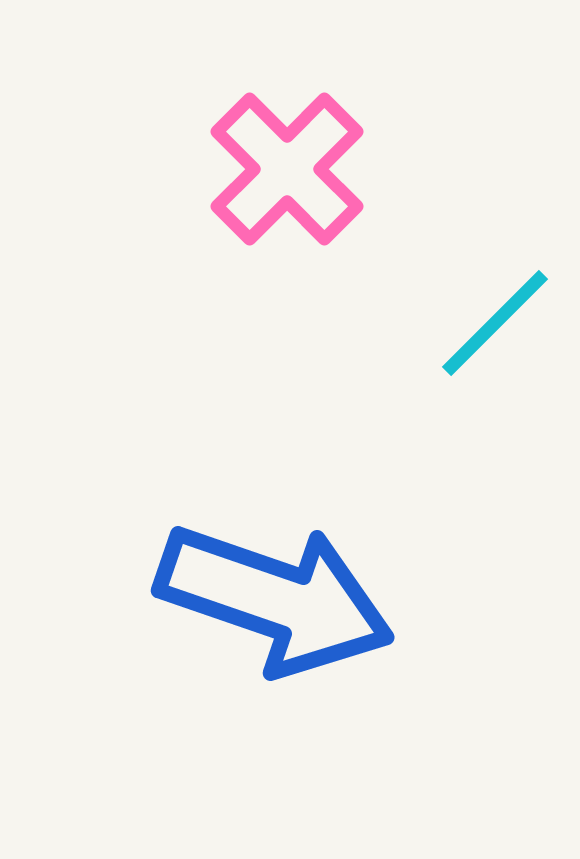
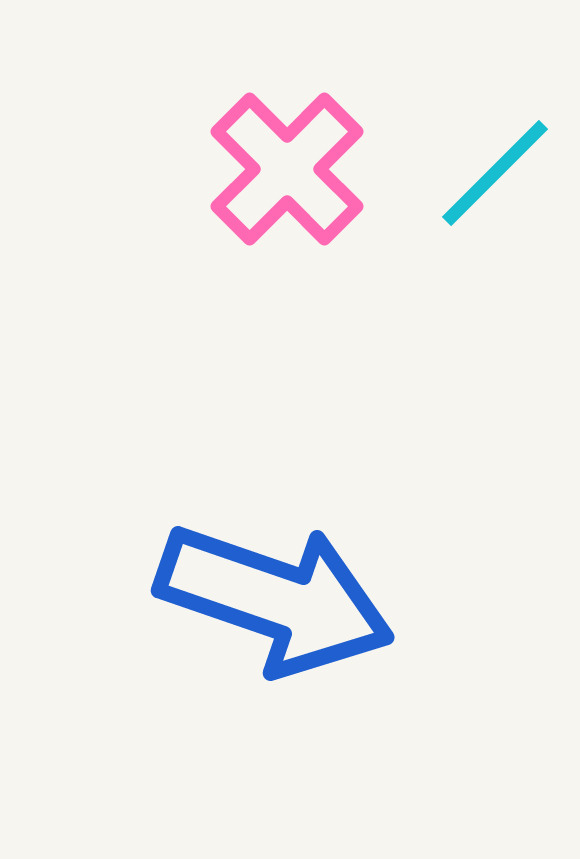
cyan line: moved 150 px up
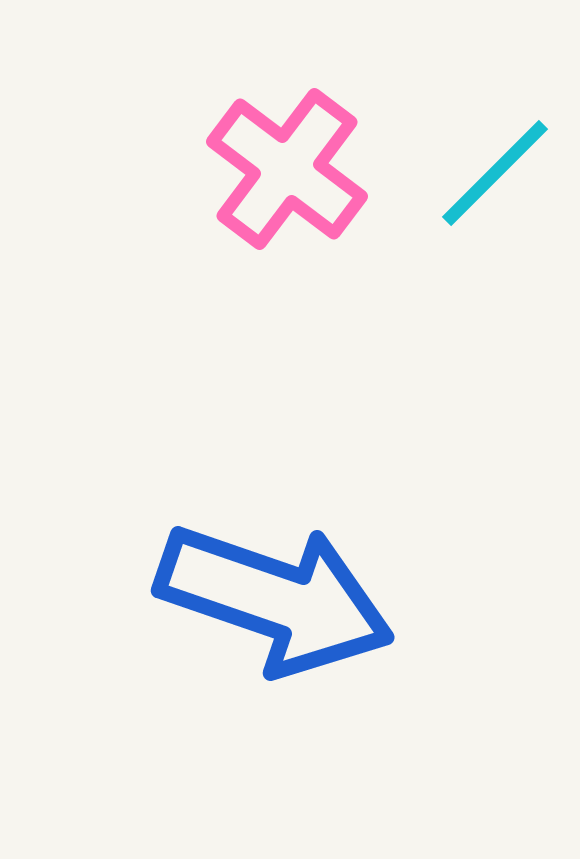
pink cross: rotated 8 degrees counterclockwise
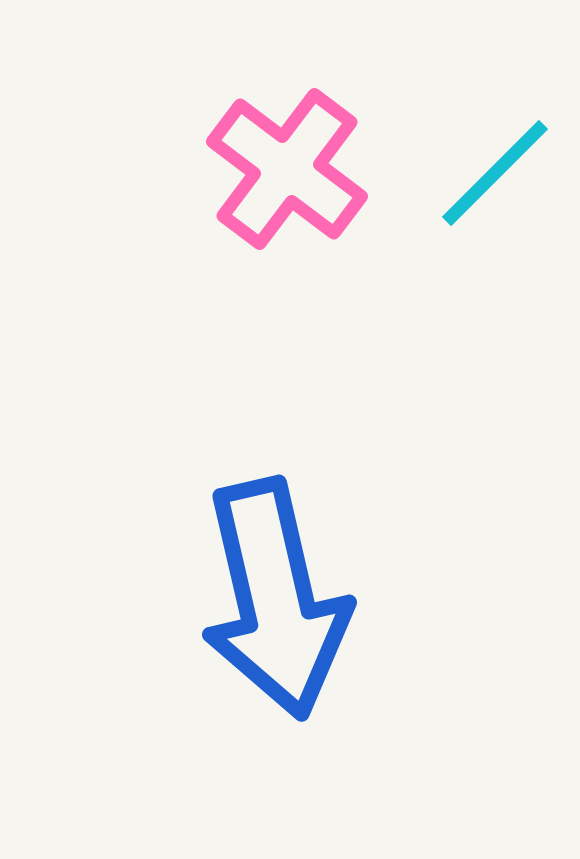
blue arrow: rotated 58 degrees clockwise
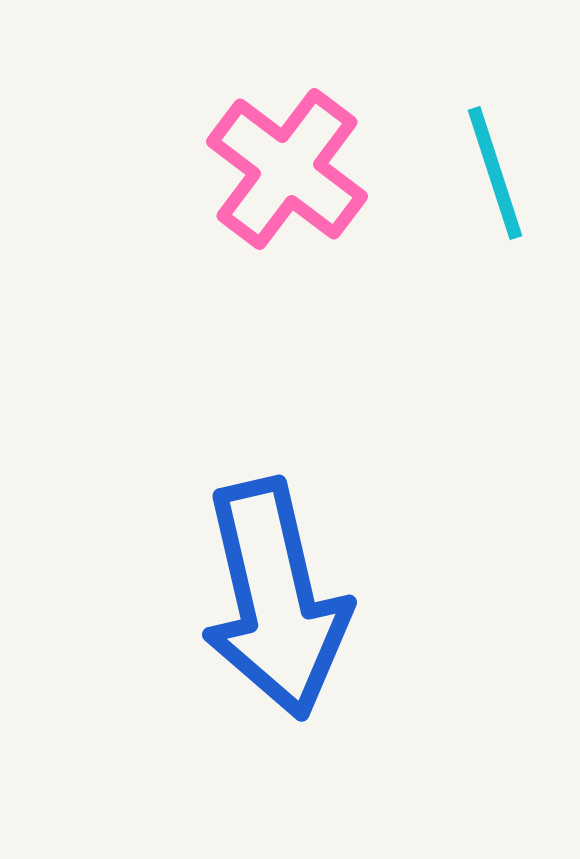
cyan line: rotated 63 degrees counterclockwise
